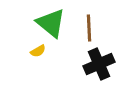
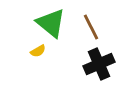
brown line: moved 2 px right, 1 px up; rotated 24 degrees counterclockwise
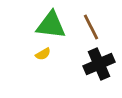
green triangle: moved 2 px down; rotated 32 degrees counterclockwise
yellow semicircle: moved 5 px right, 3 px down
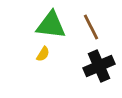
yellow semicircle: rotated 28 degrees counterclockwise
black cross: moved 2 px down
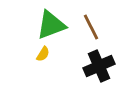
green triangle: rotated 28 degrees counterclockwise
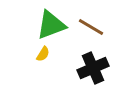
brown line: rotated 32 degrees counterclockwise
black cross: moved 6 px left, 2 px down
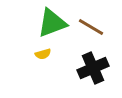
green triangle: moved 1 px right, 2 px up
yellow semicircle: rotated 42 degrees clockwise
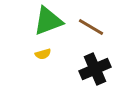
green triangle: moved 4 px left, 2 px up
black cross: moved 2 px right, 1 px down
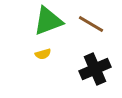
brown line: moved 3 px up
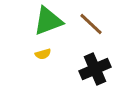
brown line: rotated 12 degrees clockwise
